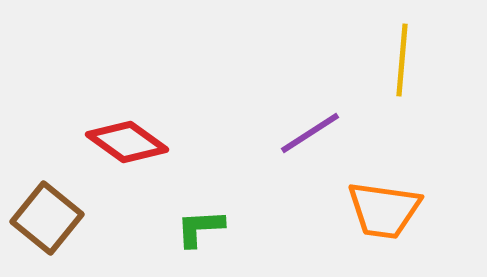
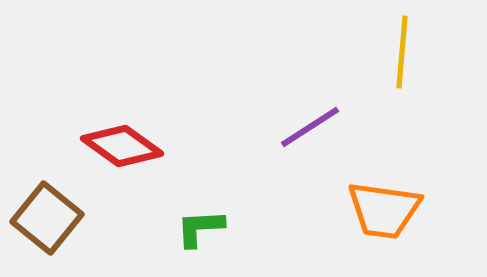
yellow line: moved 8 px up
purple line: moved 6 px up
red diamond: moved 5 px left, 4 px down
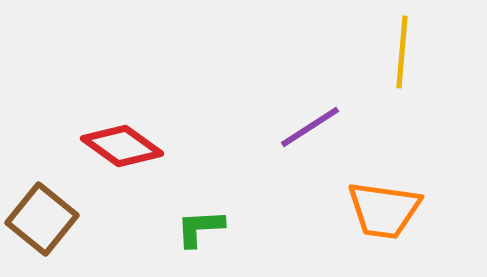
brown square: moved 5 px left, 1 px down
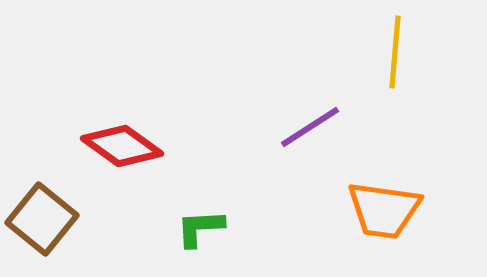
yellow line: moved 7 px left
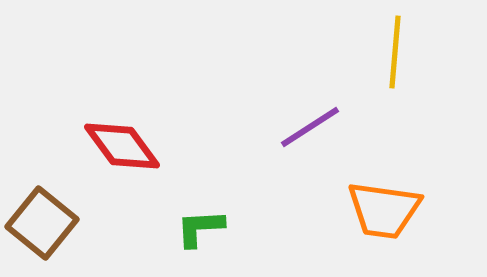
red diamond: rotated 18 degrees clockwise
brown square: moved 4 px down
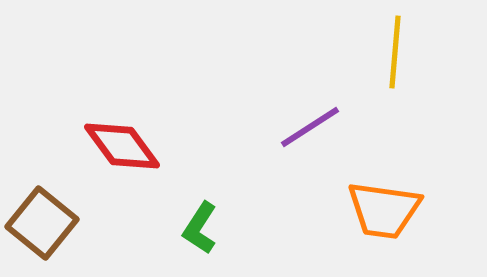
green L-shape: rotated 54 degrees counterclockwise
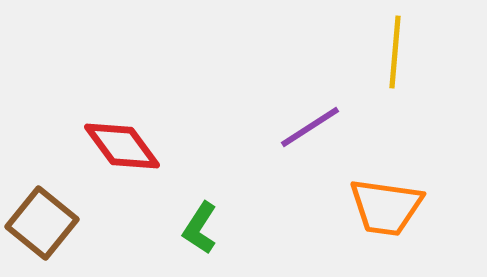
orange trapezoid: moved 2 px right, 3 px up
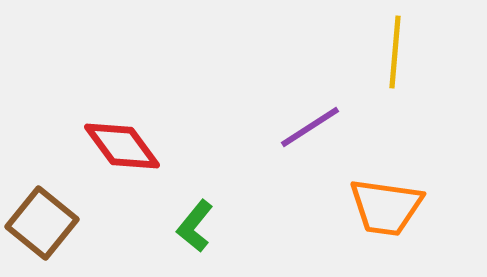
green L-shape: moved 5 px left, 2 px up; rotated 6 degrees clockwise
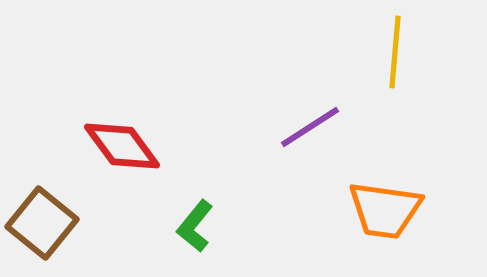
orange trapezoid: moved 1 px left, 3 px down
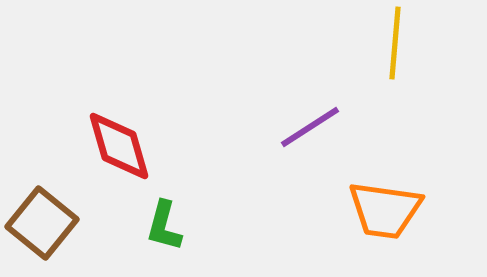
yellow line: moved 9 px up
red diamond: moved 3 px left; rotated 20 degrees clockwise
green L-shape: moved 31 px left; rotated 24 degrees counterclockwise
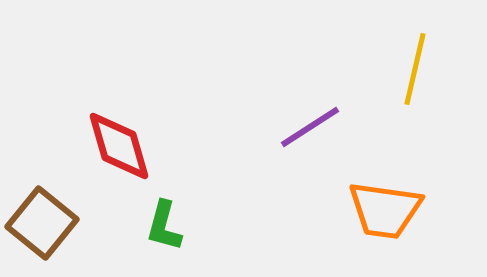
yellow line: moved 20 px right, 26 px down; rotated 8 degrees clockwise
